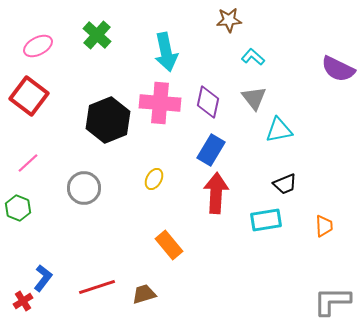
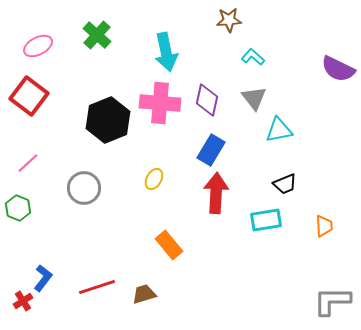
purple diamond: moved 1 px left, 2 px up
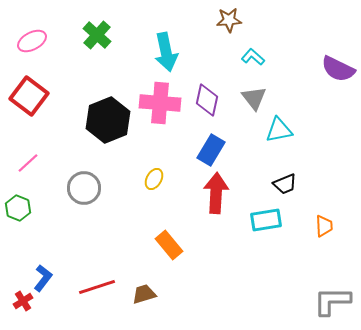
pink ellipse: moved 6 px left, 5 px up
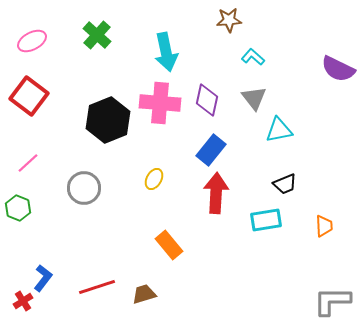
blue rectangle: rotated 8 degrees clockwise
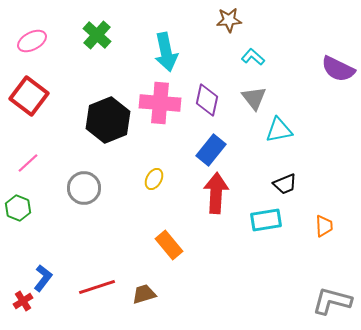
gray L-shape: rotated 15 degrees clockwise
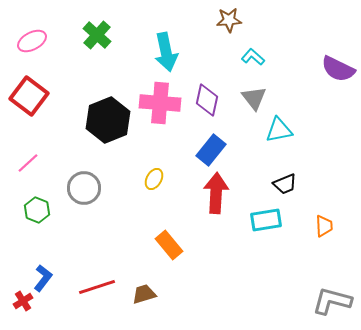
green hexagon: moved 19 px right, 2 px down
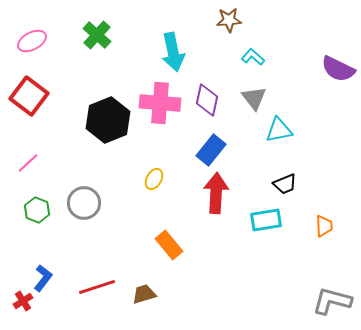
cyan arrow: moved 7 px right
gray circle: moved 15 px down
